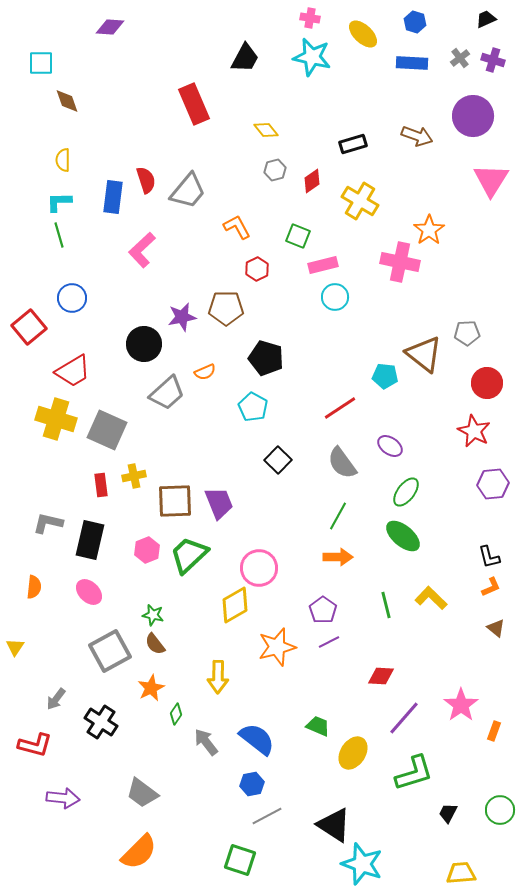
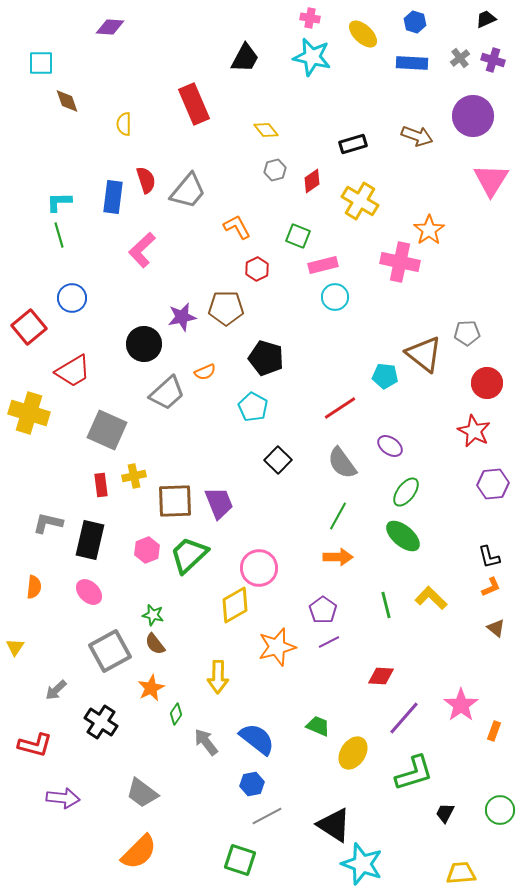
yellow semicircle at (63, 160): moved 61 px right, 36 px up
yellow cross at (56, 419): moved 27 px left, 6 px up
gray arrow at (56, 699): moved 9 px up; rotated 10 degrees clockwise
black trapezoid at (448, 813): moved 3 px left
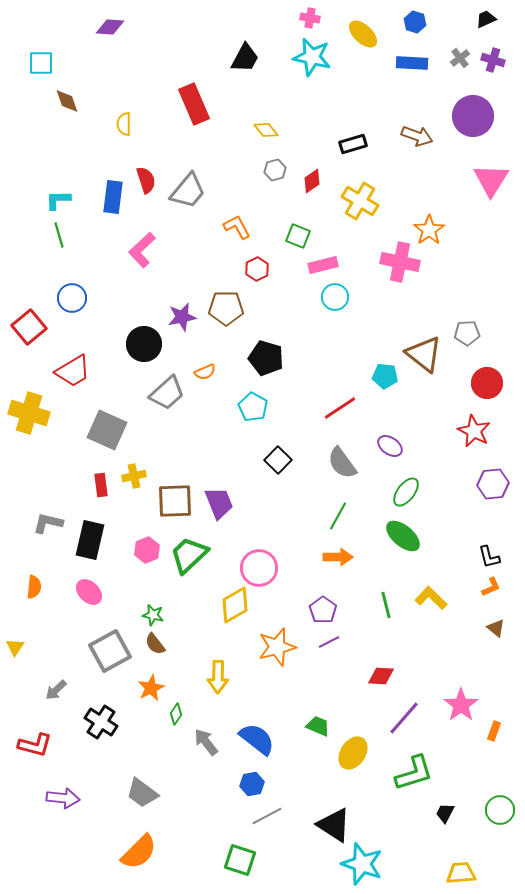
cyan L-shape at (59, 202): moved 1 px left, 2 px up
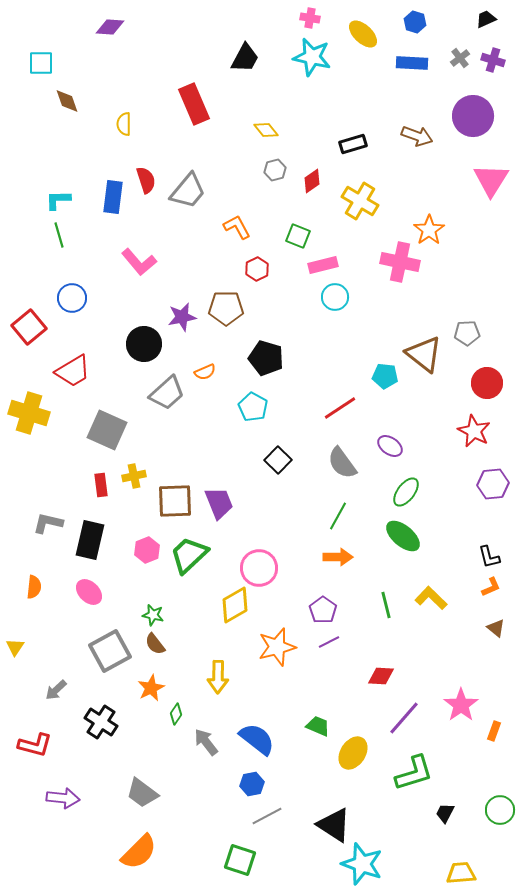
pink L-shape at (142, 250): moved 3 px left, 12 px down; rotated 87 degrees counterclockwise
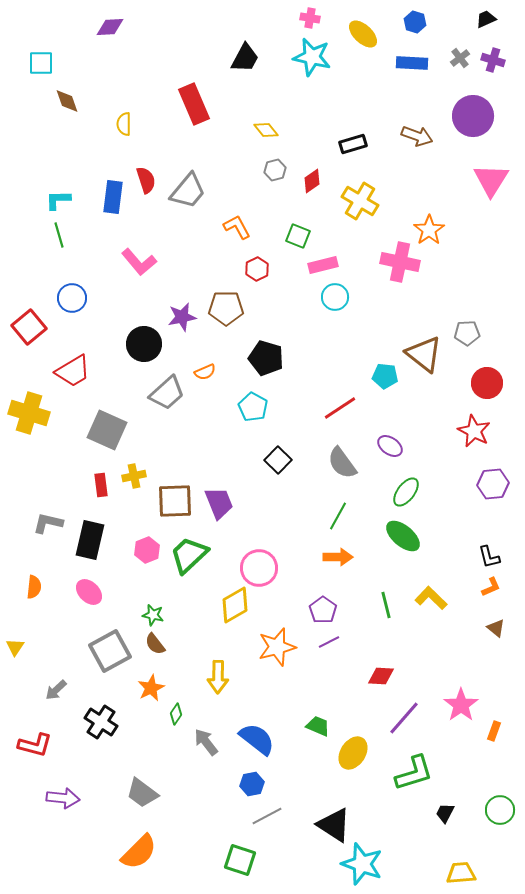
purple diamond at (110, 27): rotated 8 degrees counterclockwise
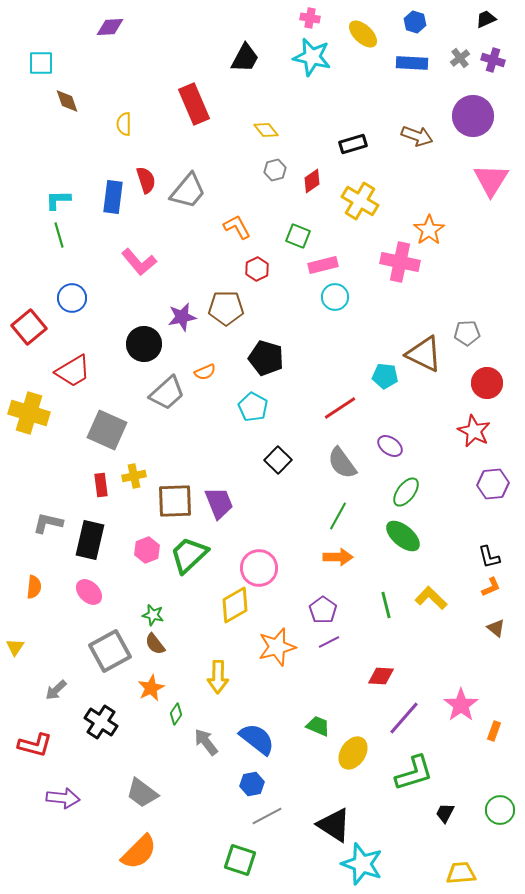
brown triangle at (424, 354): rotated 12 degrees counterclockwise
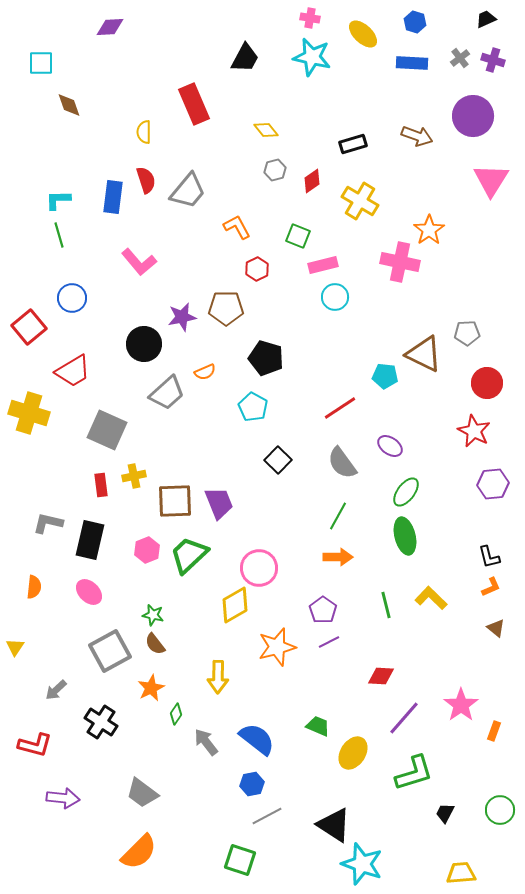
brown diamond at (67, 101): moved 2 px right, 4 px down
yellow semicircle at (124, 124): moved 20 px right, 8 px down
green ellipse at (403, 536): moved 2 px right; rotated 36 degrees clockwise
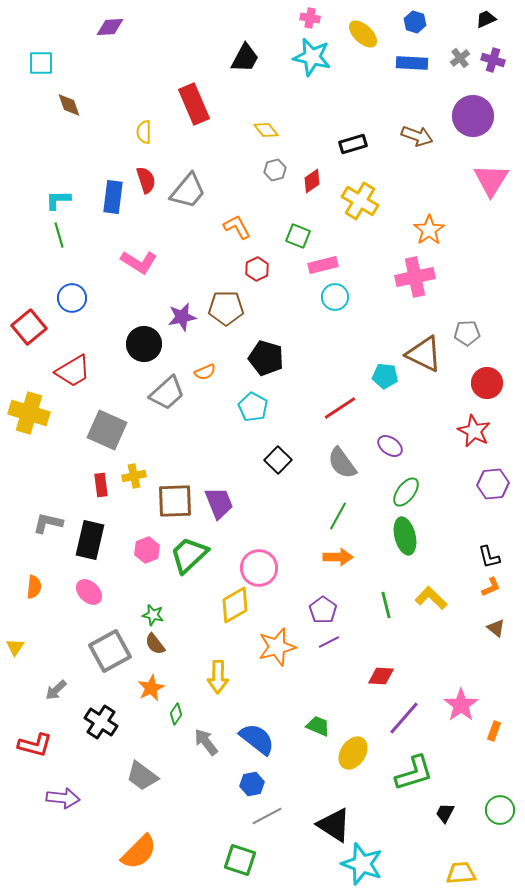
pink L-shape at (139, 262): rotated 18 degrees counterclockwise
pink cross at (400, 262): moved 15 px right, 15 px down; rotated 24 degrees counterclockwise
gray trapezoid at (142, 793): moved 17 px up
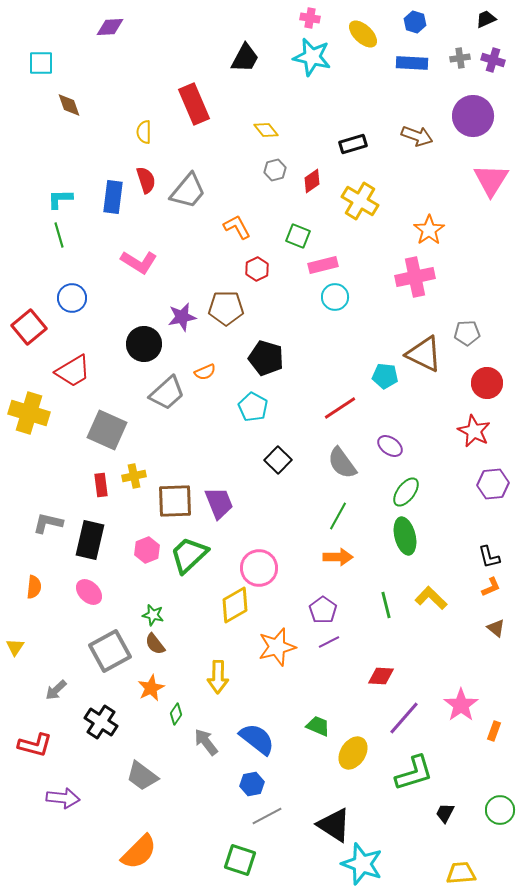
gray cross at (460, 58): rotated 30 degrees clockwise
cyan L-shape at (58, 200): moved 2 px right, 1 px up
